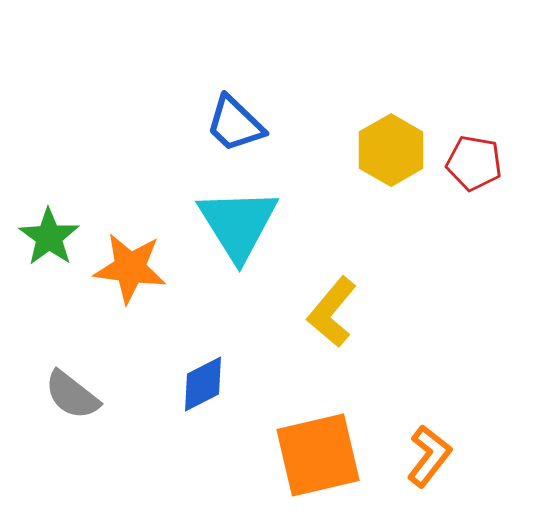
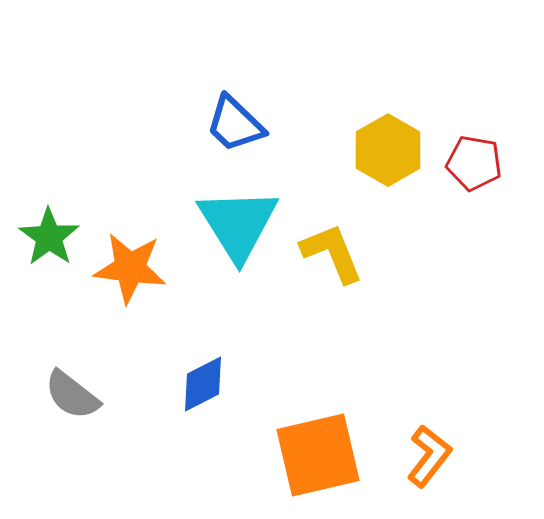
yellow hexagon: moved 3 px left
yellow L-shape: moved 59 px up; rotated 118 degrees clockwise
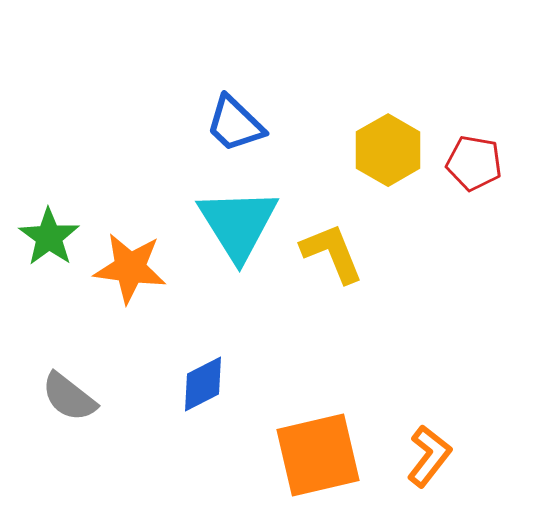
gray semicircle: moved 3 px left, 2 px down
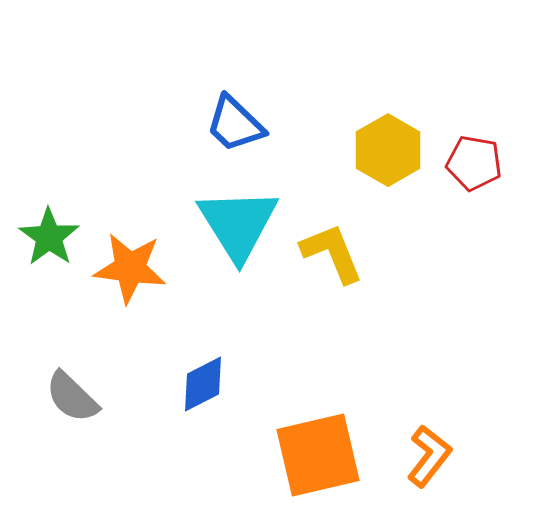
gray semicircle: moved 3 px right; rotated 6 degrees clockwise
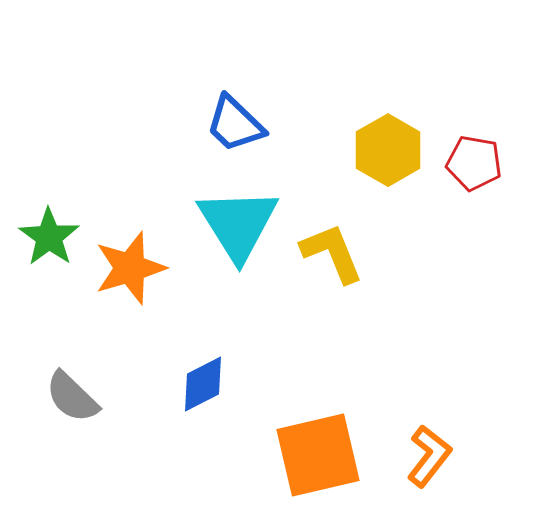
orange star: rotated 24 degrees counterclockwise
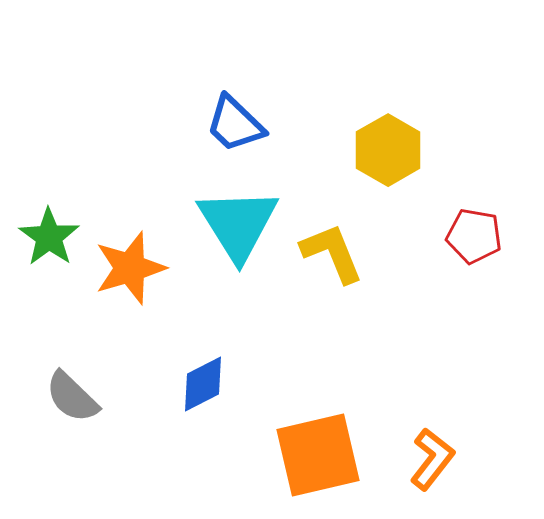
red pentagon: moved 73 px down
orange L-shape: moved 3 px right, 3 px down
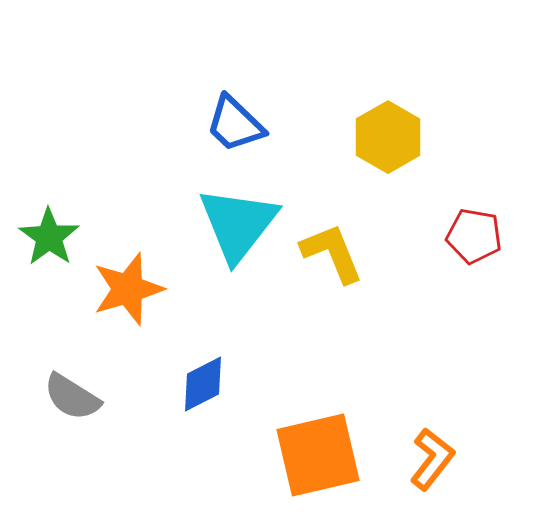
yellow hexagon: moved 13 px up
cyan triangle: rotated 10 degrees clockwise
orange star: moved 2 px left, 21 px down
gray semicircle: rotated 12 degrees counterclockwise
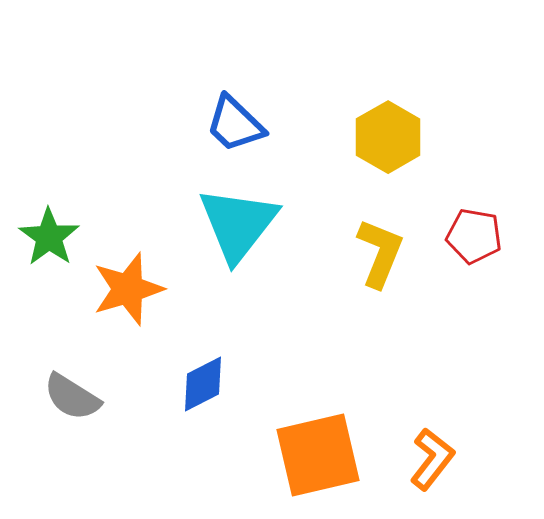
yellow L-shape: moved 48 px right; rotated 44 degrees clockwise
